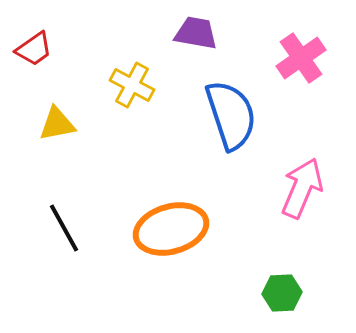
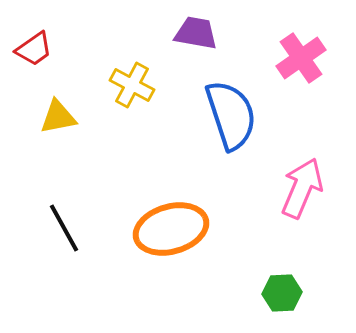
yellow triangle: moved 1 px right, 7 px up
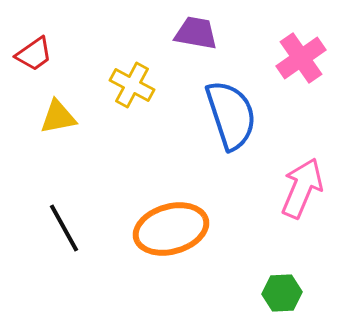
red trapezoid: moved 5 px down
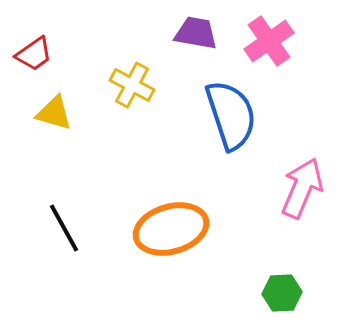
pink cross: moved 32 px left, 17 px up
yellow triangle: moved 4 px left, 4 px up; rotated 27 degrees clockwise
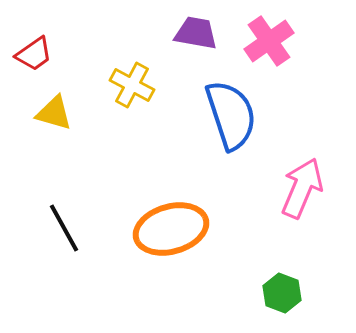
green hexagon: rotated 24 degrees clockwise
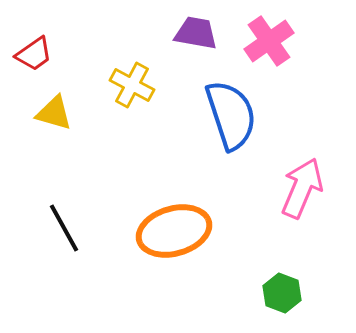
orange ellipse: moved 3 px right, 2 px down
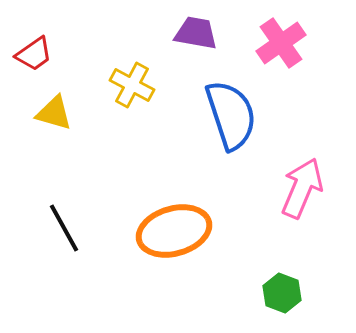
pink cross: moved 12 px right, 2 px down
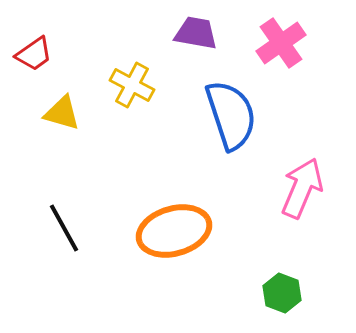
yellow triangle: moved 8 px right
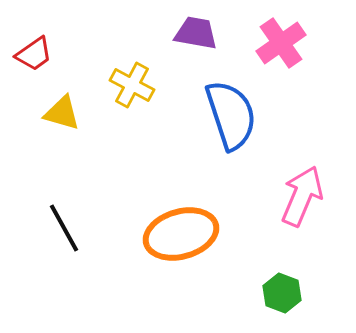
pink arrow: moved 8 px down
orange ellipse: moved 7 px right, 3 px down
